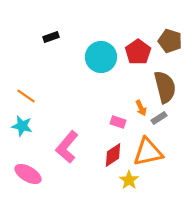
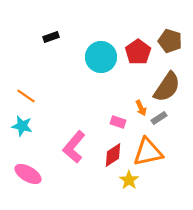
brown semicircle: moved 2 px right; rotated 48 degrees clockwise
pink L-shape: moved 7 px right
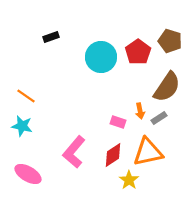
orange arrow: moved 1 px left, 3 px down; rotated 14 degrees clockwise
pink L-shape: moved 5 px down
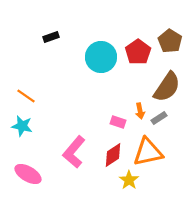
brown pentagon: rotated 15 degrees clockwise
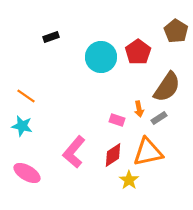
brown pentagon: moved 6 px right, 10 px up
orange arrow: moved 1 px left, 2 px up
pink rectangle: moved 1 px left, 2 px up
pink ellipse: moved 1 px left, 1 px up
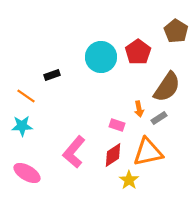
black rectangle: moved 1 px right, 38 px down
pink rectangle: moved 5 px down
cyan star: rotated 15 degrees counterclockwise
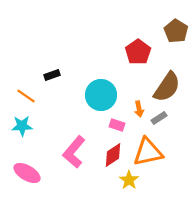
cyan circle: moved 38 px down
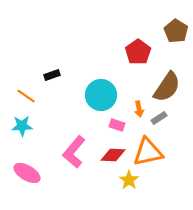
red diamond: rotated 35 degrees clockwise
